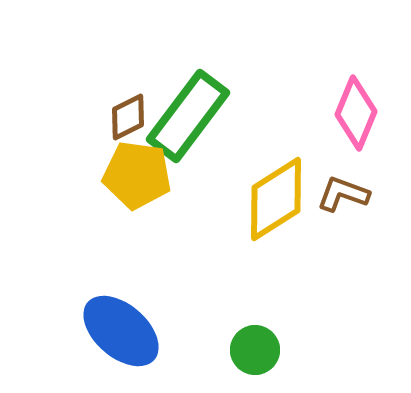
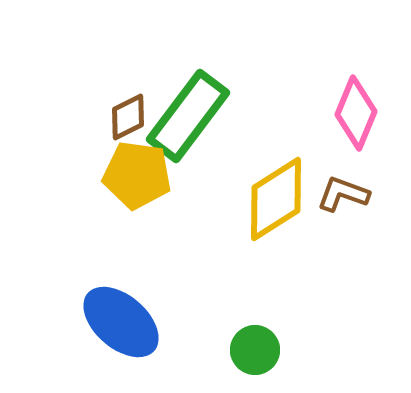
blue ellipse: moved 9 px up
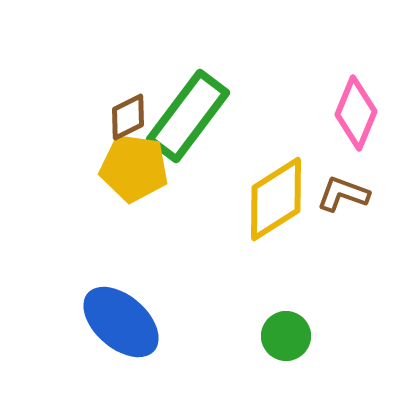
yellow pentagon: moved 3 px left, 7 px up
green circle: moved 31 px right, 14 px up
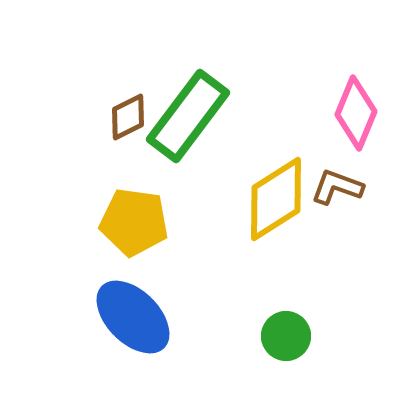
yellow pentagon: moved 54 px down
brown L-shape: moved 6 px left, 7 px up
blue ellipse: moved 12 px right, 5 px up; rotated 4 degrees clockwise
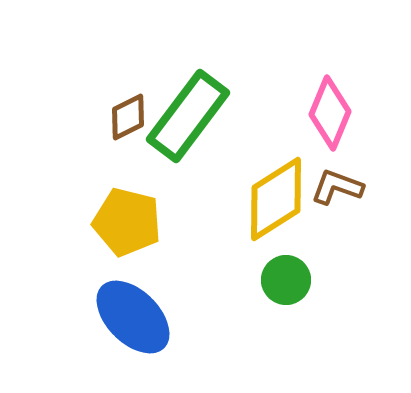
pink diamond: moved 26 px left
yellow pentagon: moved 7 px left; rotated 6 degrees clockwise
green circle: moved 56 px up
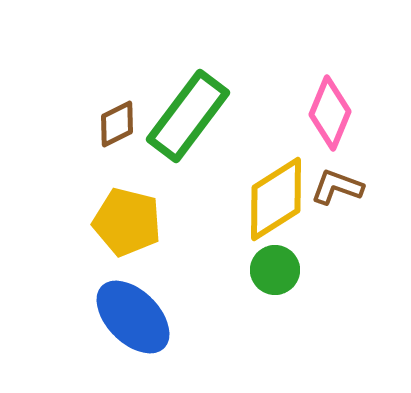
brown diamond: moved 11 px left, 7 px down
green circle: moved 11 px left, 10 px up
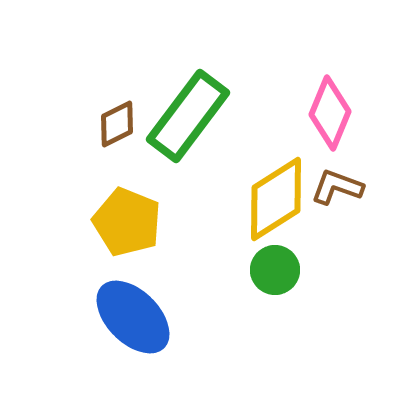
yellow pentagon: rotated 8 degrees clockwise
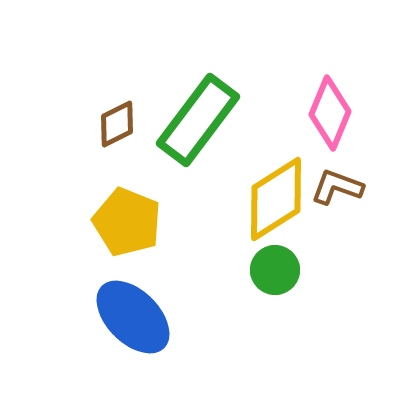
green rectangle: moved 10 px right, 4 px down
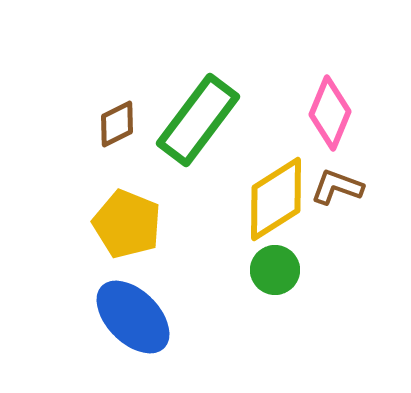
yellow pentagon: moved 2 px down
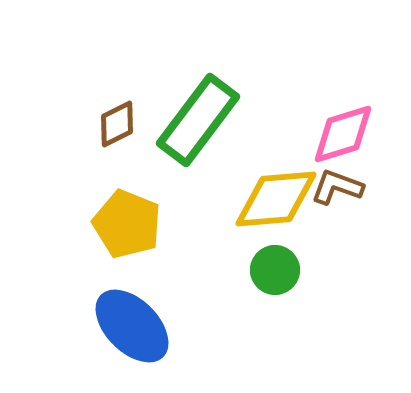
pink diamond: moved 13 px right, 21 px down; rotated 50 degrees clockwise
yellow diamond: rotated 28 degrees clockwise
blue ellipse: moved 1 px left, 9 px down
